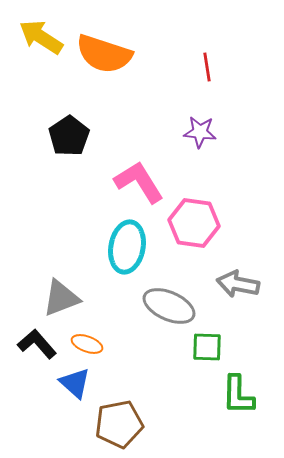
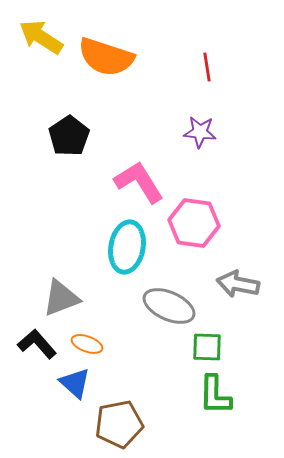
orange semicircle: moved 2 px right, 3 px down
green L-shape: moved 23 px left
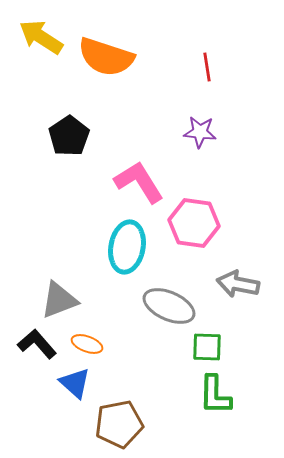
gray triangle: moved 2 px left, 2 px down
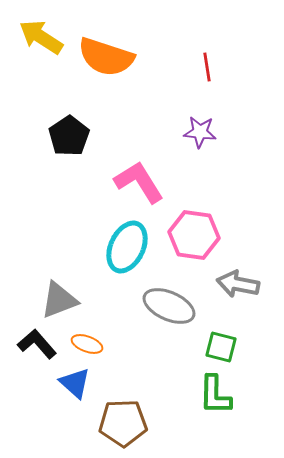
pink hexagon: moved 12 px down
cyan ellipse: rotated 15 degrees clockwise
green square: moved 14 px right; rotated 12 degrees clockwise
brown pentagon: moved 4 px right, 1 px up; rotated 9 degrees clockwise
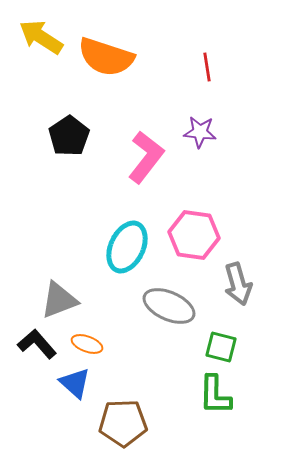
pink L-shape: moved 7 px right, 25 px up; rotated 70 degrees clockwise
gray arrow: rotated 117 degrees counterclockwise
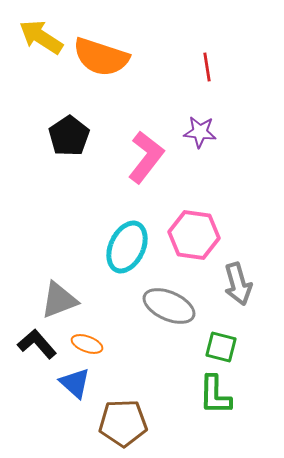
orange semicircle: moved 5 px left
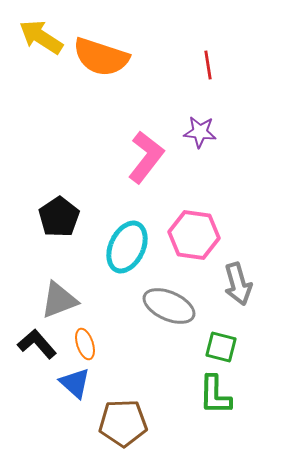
red line: moved 1 px right, 2 px up
black pentagon: moved 10 px left, 81 px down
orange ellipse: moved 2 px left; rotated 52 degrees clockwise
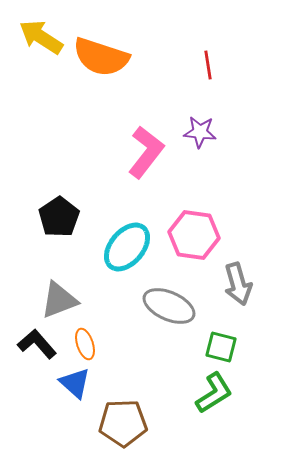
pink L-shape: moved 5 px up
cyan ellipse: rotated 15 degrees clockwise
green L-shape: moved 1 px left, 2 px up; rotated 123 degrees counterclockwise
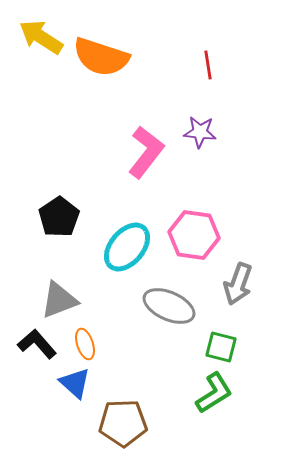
gray arrow: rotated 36 degrees clockwise
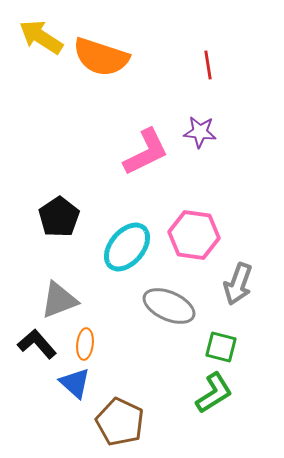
pink L-shape: rotated 26 degrees clockwise
orange ellipse: rotated 24 degrees clockwise
brown pentagon: moved 3 px left, 1 px up; rotated 27 degrees clockwise
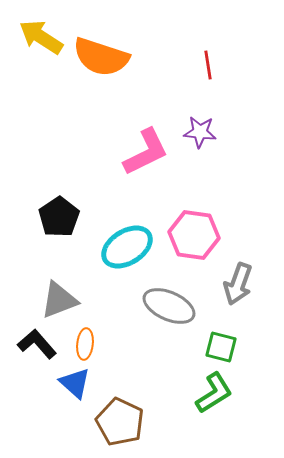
cyan ellipse: rotated 18 degrees clockwise
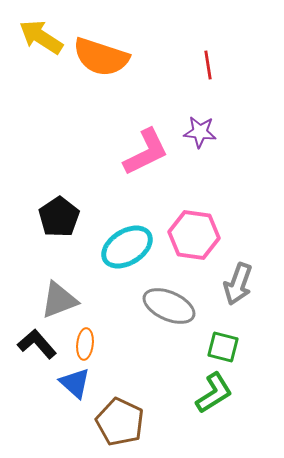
green square: moved 2 px right
